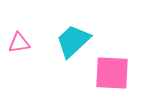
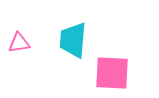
cyan trapezoid: moved 1 px up; rotated 42 degrees counterclockwise
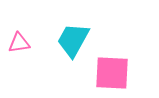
cyan trapezoid: rotated 24 degrees clockwise
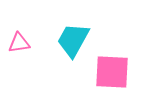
pink square: moved 1 px up
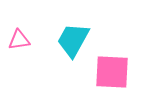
pink triangle: moved 3 px up
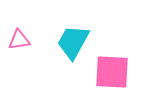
cyan trapezoid: moved 2 px down
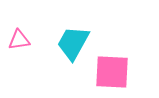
cyan trapezoid: moved 1 px down
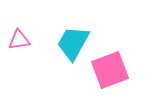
pink square: moved 2 px left, 2 px up; rotated 24 degrees counterclockwise
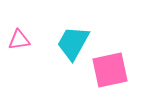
pink square: rotated 9 degrees clockwise
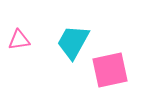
cyan trapezoid: moved 1 px up
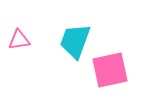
cyan trapezoid: moved 2 px right, 1 px up; rotated 9 degrees counterclockwise
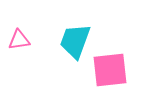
pink square: rotated 6 degrees clockwise
